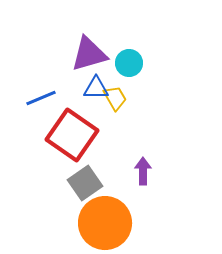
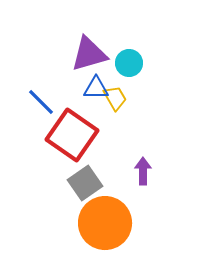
blue line: moved 4 px down; rotated 68 degrees clockwise
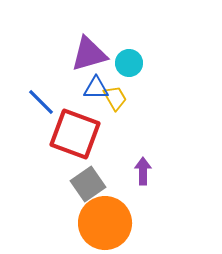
red square: moved 3 px right, 1 px up; rotated 15 degrees counterclockwise
gray square: moved 3 px right, 1 px down
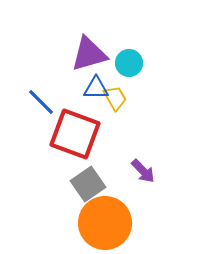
purple arrow: rotated 136 degrees clockwise
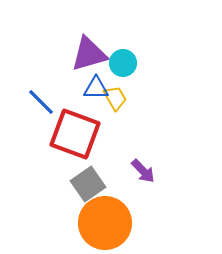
cyan circle: moved 6 px left
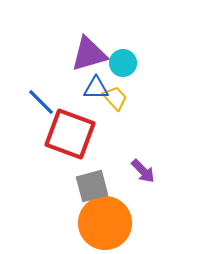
yellow trapezoid: rotated 12 degrees counterclockwise
red square: moved 5 px left
gray square: moved 4 px right, 2 px down; rotated 20 degrees clockwise
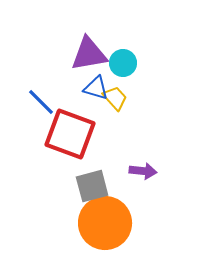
purple triangle: rotated 6 degrees clockwise
blue triangle: rotated 16 degrees clockwise
purple arrow: rotated 40 degrees counterclockwise
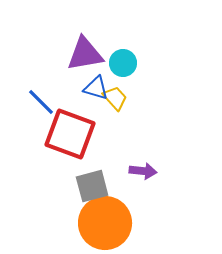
purple triangle: moved 4 px left
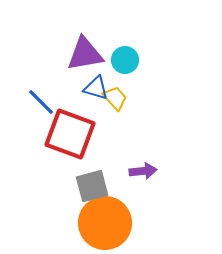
cyan circle: moved 2 px right, 3 px up
purple arrow: rotated 12 degrees counterclockwise
